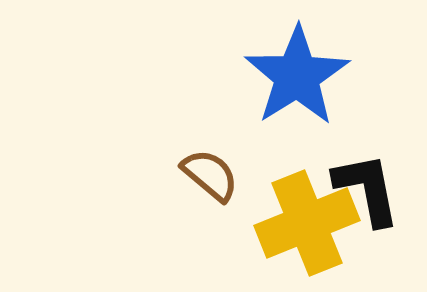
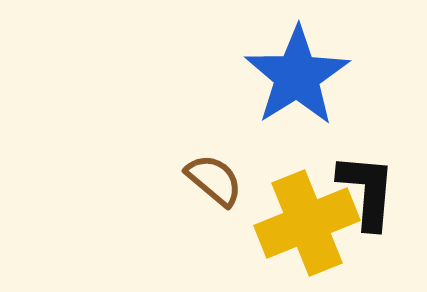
brown semicircle: moved 4 px right, 5 px down
black L-shape: moved 2 px down; rotated 16 degrees clockwise
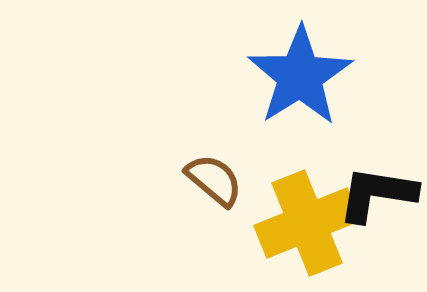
blue star: moved 3 px right
black L-shape: moved 10 px right, 3 px down; rotated 86 degrees counterclockwise
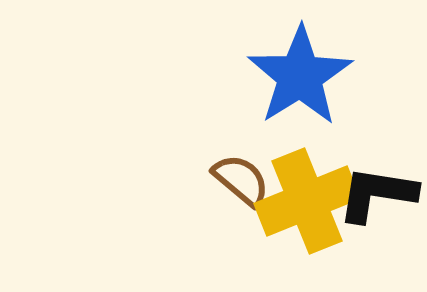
brown semicircle: moved 27 px right
yellow cross: moved 22 px up
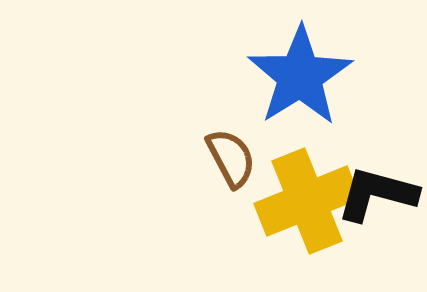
brown semicircle: moved 10 px left, 22 px up; rotated 22 degrees clockwise
black L-shape: rotated 6 degrees clockwise
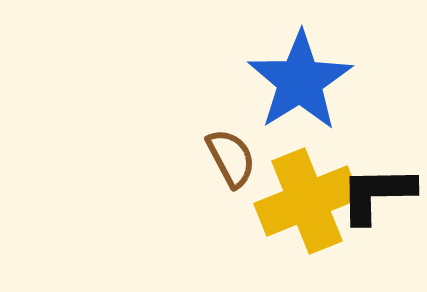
blue star: moved 5 px down
black L-shape: rotated 16 degrees counterclockwise
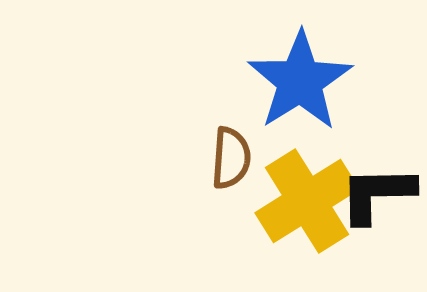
brown semicircle: rotated 32 degrees clockwise
yellow cross: rotated 10 degrees counterclockwise
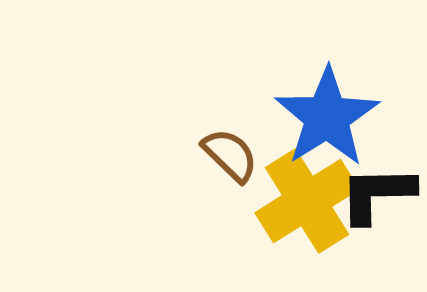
blue star: moved 27 px right, 36 px down
brown semicircle: moved 1 px left, 3 px up; rotated 50 degrees counterclockwise
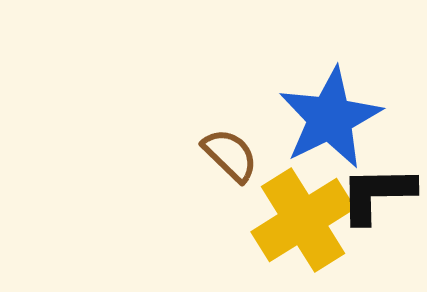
blue star: moved 3 px right, 1 px down; rotated 6 degrees clockwise
yellow cross: moved 4 px left, 19 px down
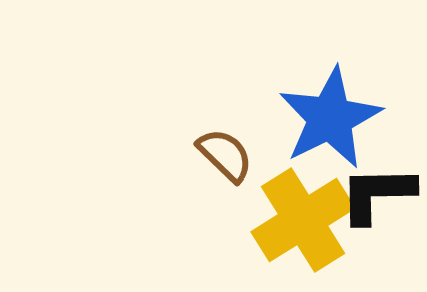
brown semicircle: moved 5 px left
